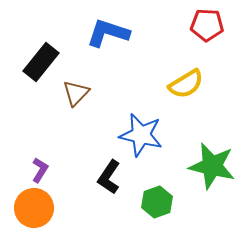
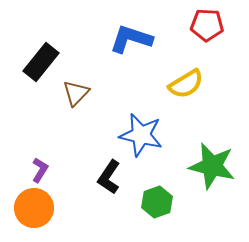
blue L-shape: moved 23 px right, 6 px down
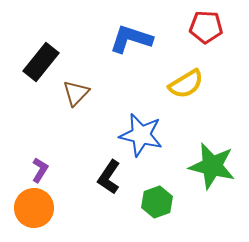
red pentagon: moved 1 px left, 2 px down
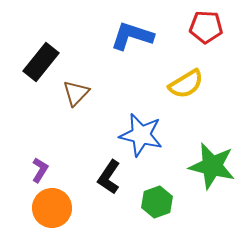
blue L-shape: moved 1 px right, 3 px up
orange circle: moved 18 px right
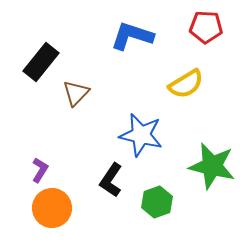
black L-shape: moved 2 px right, 3 px down
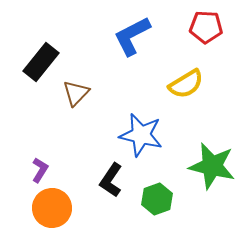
blue L-shape: rotated 45 degrees counterclockwise
green hexagon: moved 3 px up
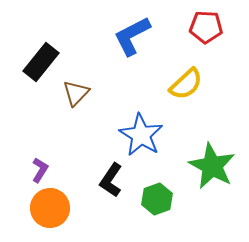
yellow semicircle: rotated 12 degrees counterclockwise
blue star: rotated 18 degrees clockwise
green star: rotated 15 degrees clockwise
orange circle: moved 2 px left
